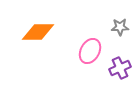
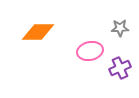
gray star: moved 1 px down
pink ellipse: rotated 50 degrees clockwise
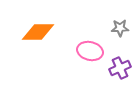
pink ellipse: rotated 25 degrees clockwise
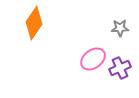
orange diamond: moved 4 px left, 9 px up; rotated 56 degrees counterclockwise
pink ellipse: moved 3 px right, 8 px down; rotated 50 degrees counterclockwise
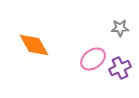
orange diamond: moved 22 px down; rotated 64 degrees counterclockwise
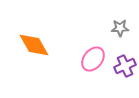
pink ellipse: rotated 15 degrees counterclockwise
purple cross: moved 5 px right, 2 px up
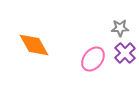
purple cross: moved 13 px up; rotated 20 degrees counterclockwise
